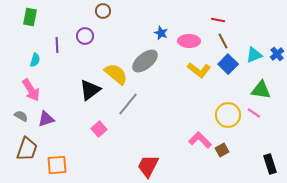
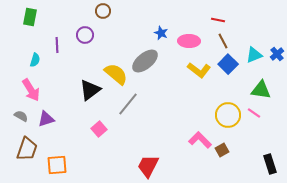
purple circle: moved 1 px up
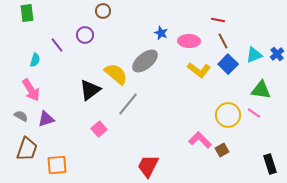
green rectangle: moved 3 px left, 4 px up; rotated 18 degrees counterclockwise
purple line: rotated 35 degrees counterclockwise
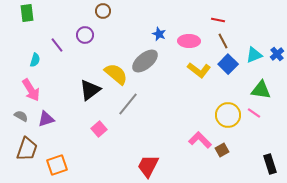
blue star: moved 2 px left, 1 px down
orange square: rotated 15 degrees counterclockwise
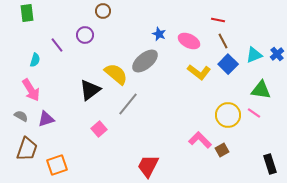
pink ellipse: rotated 25 degrees clockwise
yellow L-shape: moved 2 px down
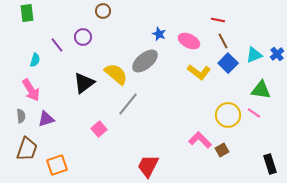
purple circle: moved 2 px left, 2 px down
blue square: moved 1 px up
black triangle: moved 6 px left, 7 px up
gray semicircle: rotated 56 degrees clockwise
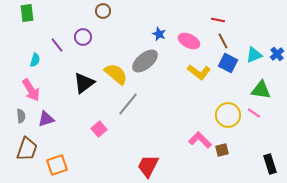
blue square: rotated 18 degrees counterclockwise
brown square: rotated 16 degrees clockwise
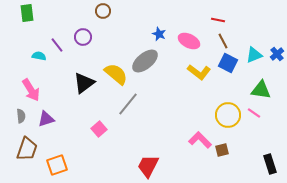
cyan semicircle: moved 4 px right, 4 px up; rotated 96 degrees counterclockwise
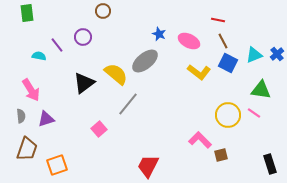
brown square: moved 1 px left, 5 px down
